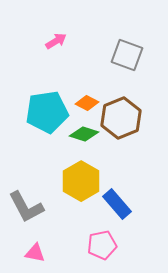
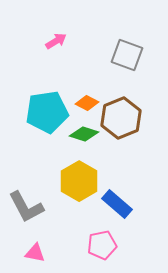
yellow hexagon: moved 2 px left
blue rectangle: rotated 8 degrees counterclockwise
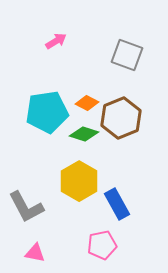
blue rectangle: rotated 20 degrees clockwise
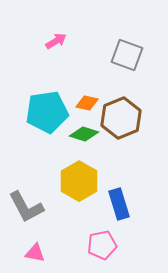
orange diamond: rotated 15 degrees counterclockwise
blue rectangle: moved 2 px right; rotated 12 degrees clockwise
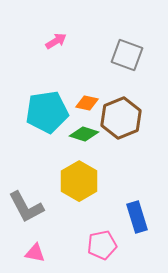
blue rectangle: moved 18 px right, 13 px down
